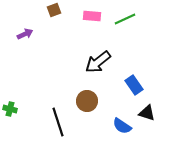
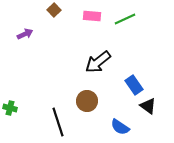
brown square: rotated 24 degrees counterclockwise
green cross: moved 1 px up
black triangle: moved 1 px right, 7 px up; rotated 18 degrees clockwise
blue semicircle: moved 2 px left, 1 px down
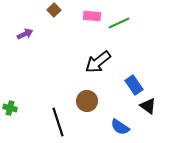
green line: moved 6 px left, 4 px down
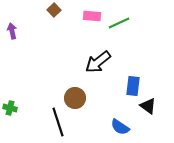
purple arrow: moved 13 px left, 3 px up; rotated 77 degrees counterclockwise
blue rectangle: moved 1 px left, 1 px down; rotated 42 degrees clockwise
brown circle: moved 12 px left, 3 px up
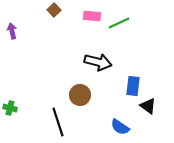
black arrow: rotated 128 degrees counterclockwise
brown circle: moved 5 px right, 3 px up
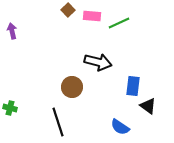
brown square: moved 14 px right
brown circle: moved 8 px left, 8 px up
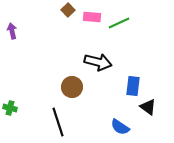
pink rectangle: moved 1 px down
black triangle: moved 1 px down
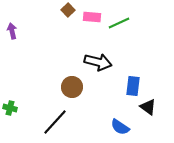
black line: moved 3 px left; rotated 60 degrees clockwise
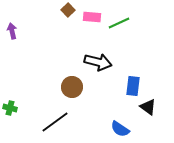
black line: rotated 12 degrees clockwise
blue semicircle: moved 2 px down
